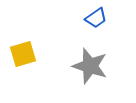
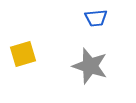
blue trapezoid: rotated 30 degrees clockwise
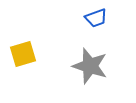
blue trapezoid: rotated 15 degrees counterclockwise
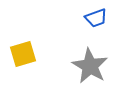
gray star: rotated 12 degrees clockwise
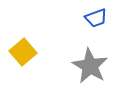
yellow square: moved 2 px up; rotated 24 degrees counterclockwise
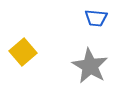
blue trapezoid: rotated 25 degrees clockwise
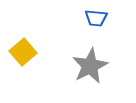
gray star: rotated 15 degrees clockwise
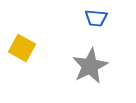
yellow square: moved 1 px left, 4 px up; rotated 20 degrees counterclockwise
